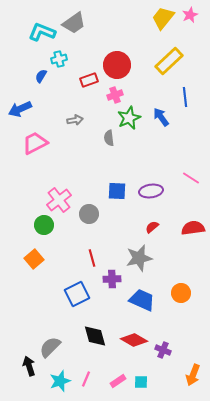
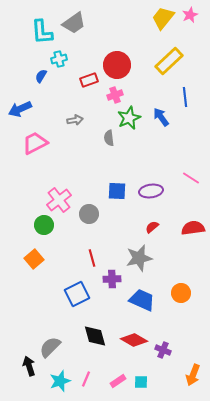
cyan L-shape at (42, 32): rotated 116 degrees counterclockwise
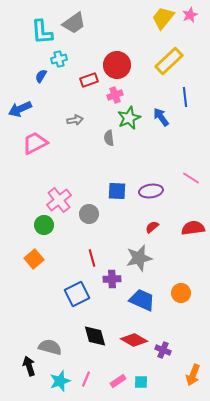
gray semicircle at (50, 347): rotated 60 degrees clockwise
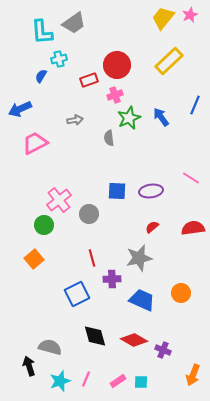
blue line at (185, 97): moved 10 px right, 8 px down; rotated 30 degrees clockwise
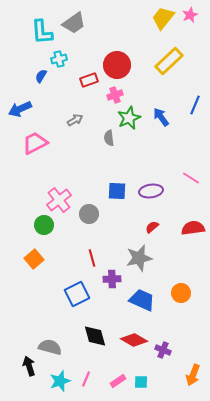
gray arrow at (75, 120): rotated 21 degrees counterclockwise
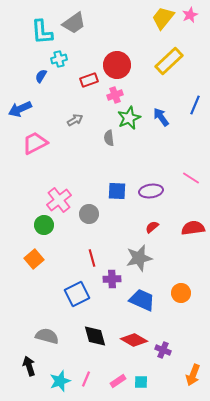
gray semicircle at (50, 347): moved 3 px left, 11 px up
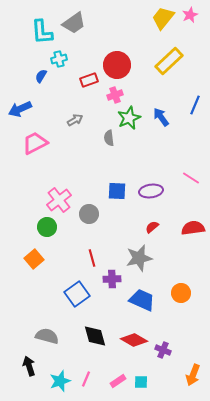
green circle at (44, 225): moved 3 px right, 2 px down
blue square at (77, 294): rotated 10 degrees counterclockwise
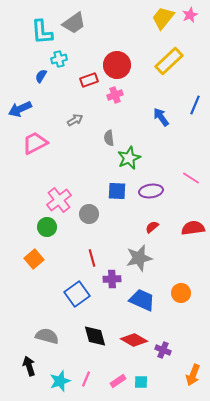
green star at (129, 118): moved 40 px down
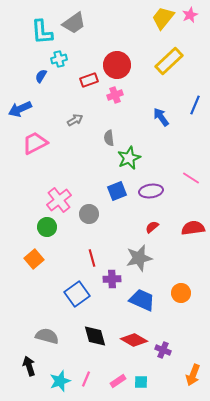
blue square at (117, 191): rotated 24 degrees counterclockwise
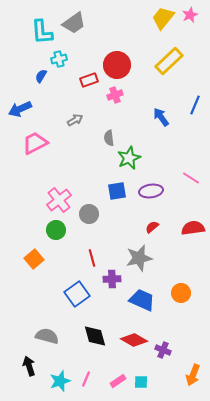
blue square at (117, 191): rotated 12 degrees clockwise
green circle at (47, 227): moved 9 px right, 3 px down
